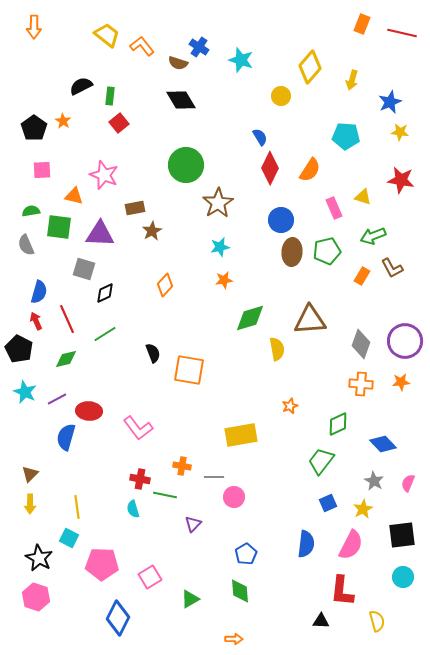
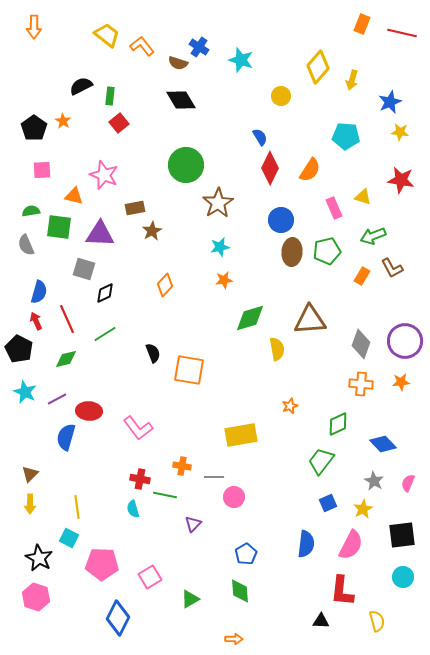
yellow diamond at (310, 67): moved 8 px right
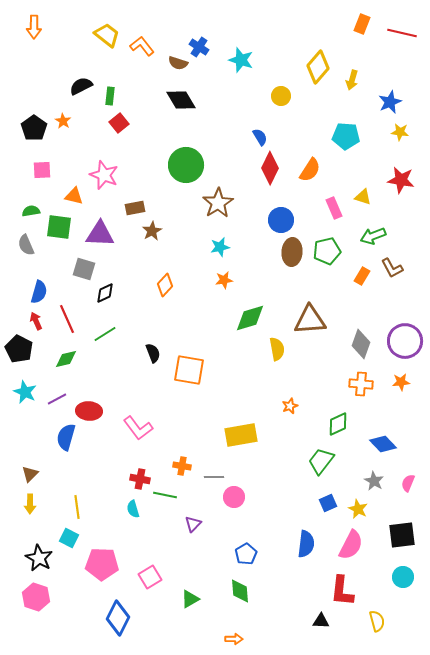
yellow star at (363, 509): moved 5 px left; rotated 18 degrees counterclockwise
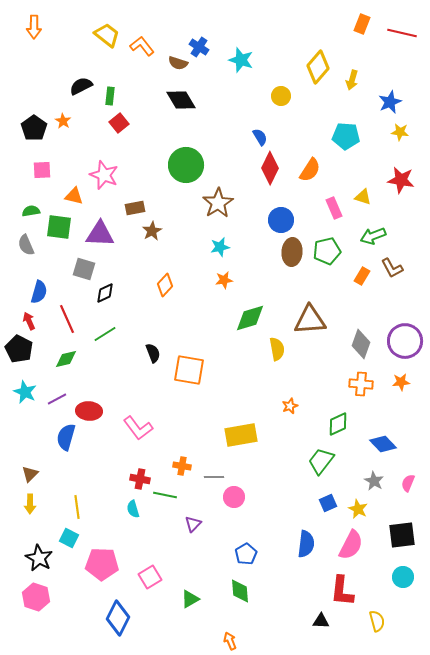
red arrow at (36, 321): moved 7 px left
orange arrow at (234, 639): moved 4 px left, 2 px down; rotated 114 degrees counterclockwise
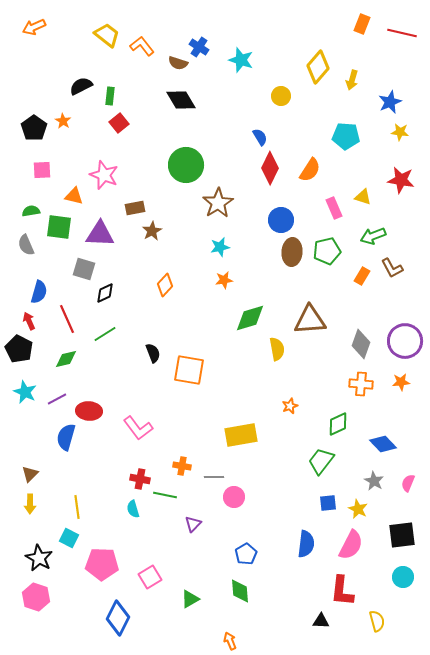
orange arrow at (34, 27): rotated 65 degrees clockwise
blue square at (328, 503): rotated 18 degrees clockwise
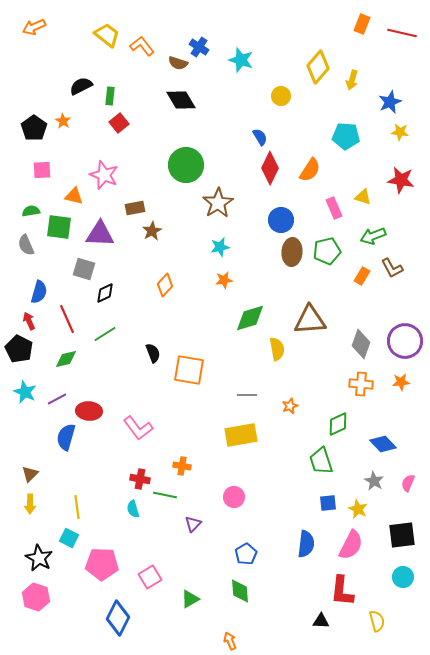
green trapezoid at (321, 461): rotated 56 degrees counterclockwise
gray line at (214, 477): moved 33 px right, 82 px up
